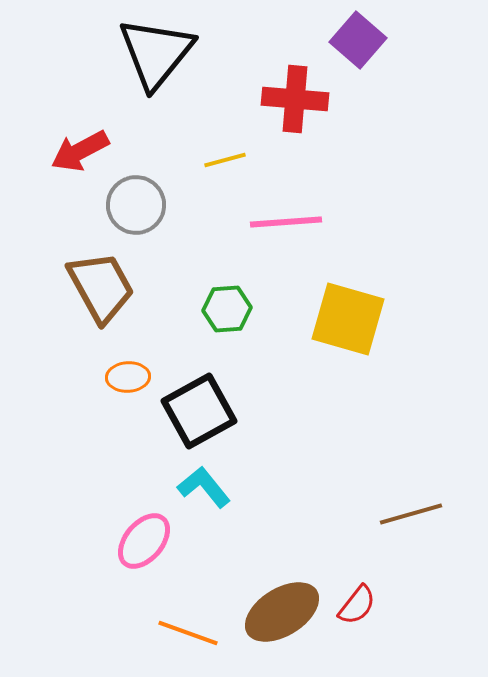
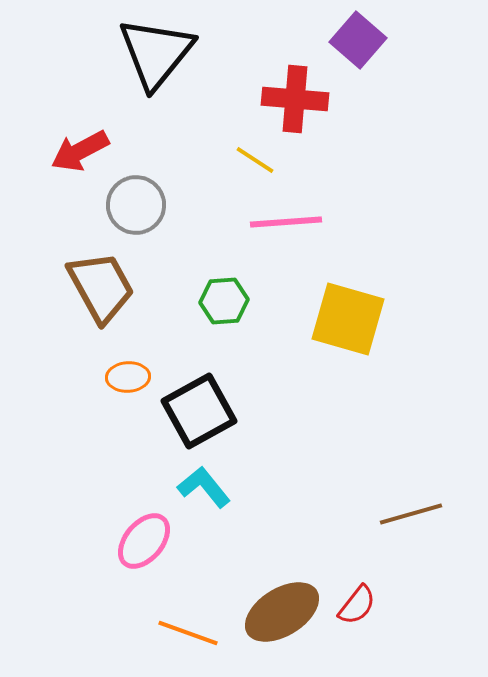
yellow line: moved 30 px right; rotated 48 degrees clockwise
green hexagon: moved 3 px left, 8 px up
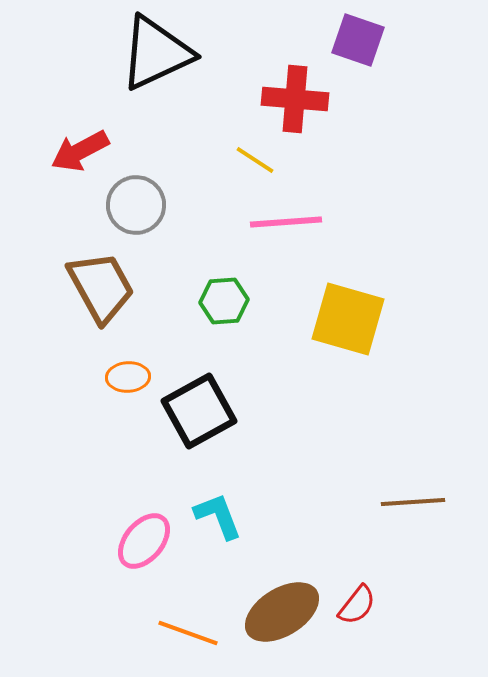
purple square: rotated 22 degrees counterclockwise
black triangle: rotated 26 degrees clockwise
cyan L-shape: moved 14 px right, 29 px down; rotated 18 degrees clockwise
brown line: moved 2 px right, 12 px up; rotated 12 degrees clockwise
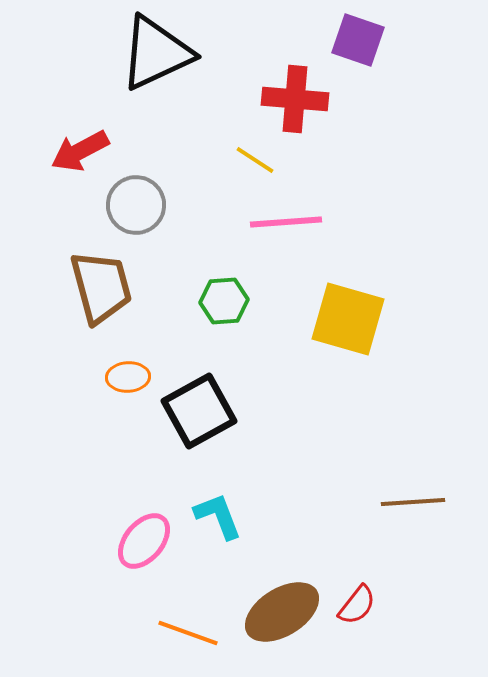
brown trapezoid: rotated 14 degrees clockwise
